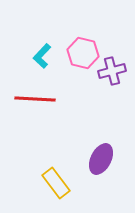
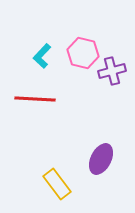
yellow rectangle: moved 1 px right, 1 px down
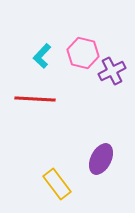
purple cross: rotated 12 degrees counterclockwise
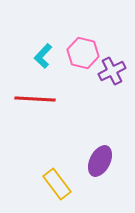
cyan L-shape: moved 1 px right
purple ellipse: moved 1 px left, 2 px down
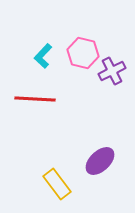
purple ellipse: rotated 20 degrees clockwise
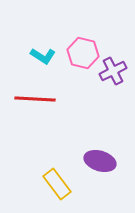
cyan L-shape: rotated 100 degrees counterclockwise
purple cross: moved 1 px right
purple ellipse: rotated 60 degrees clockwise
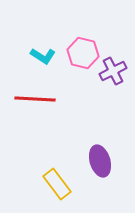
purple ellipse: rotated 56 degrees clockwise
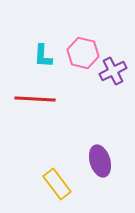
cyan L-shape: rotated 60 degrees clockwise
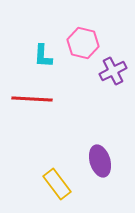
pink hexagon: moved 10 px up
red line: moved 3 px left
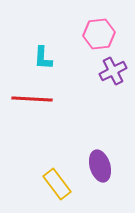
pink hexagon: moved 16 px right, 9 px up; rotated 20 degrees counterclockwise
cyan L-shape: moved 2 px down
purple ellipse: moved 5 px down
